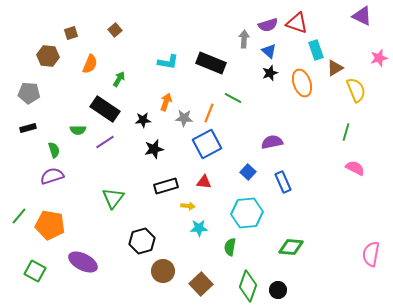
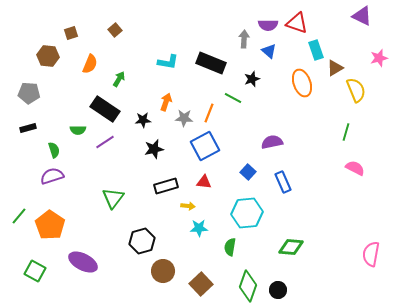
purple semicircle at (268, 25): rotated 18 degrees clockwise
black star at (270, 73): moved 18 px left, 6 px down
blue square at (207, 144): moved 2 px left, 2 px down
orange pentagon at (50, 225): rotated 24 degrees clockwise
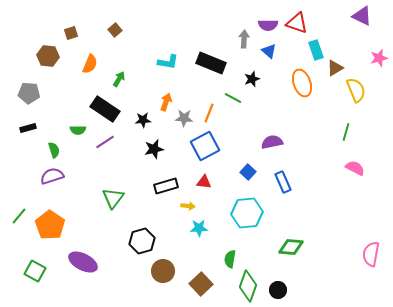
green semicircle at (230, 247): moved 12 px down
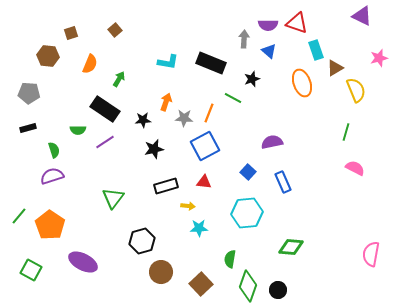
green square at (35, 271): moved 4 px left, 1 px up
brown circle at (163, 271): moved 2 px left, 1 px down
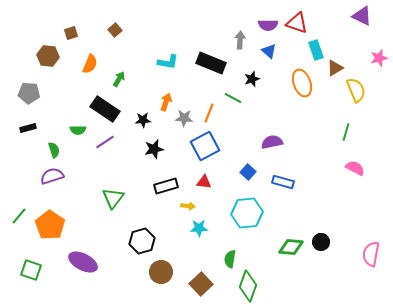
gray arrow at (244, 39): moved 4 px left, 1 px down
blue rectangle at (283, 182): rotated 50 degrees counterclockwise
green square at (31, 270): rotated 10 degrees counterclockwise
black circle at (278, 290): moved 43 px right, 48 px up
